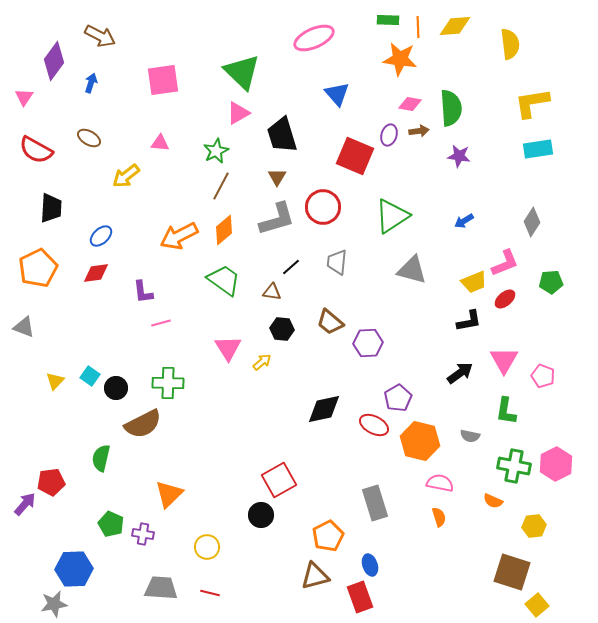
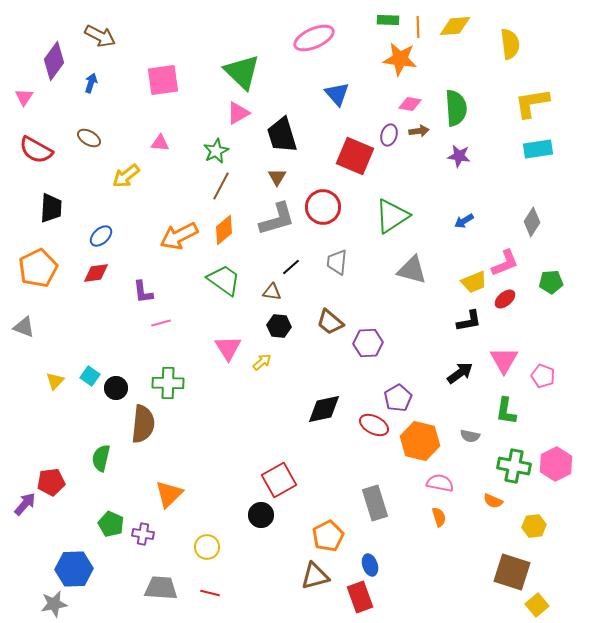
green semicircle at (451, 108): moved 5 px right
black hexagon at (282, 329): moved 3 px left, 3 px up
brown semicircle at (143, 424): rotated 57 degrees counterclockwise
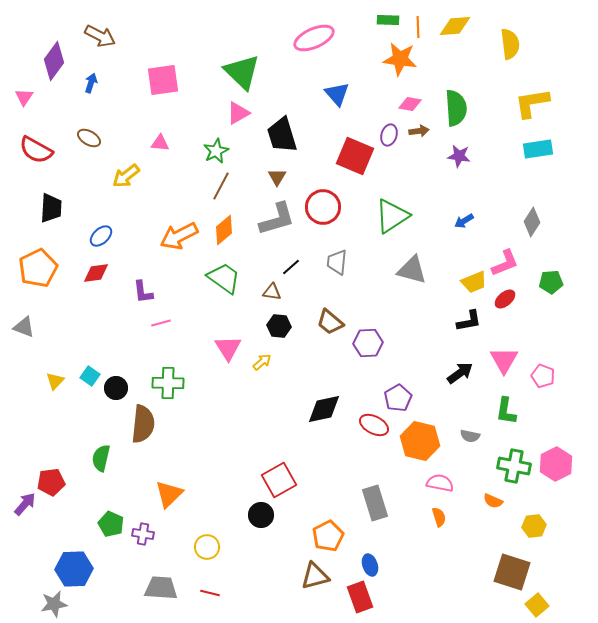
green trapezoid at (224, 280): moved 2 px up
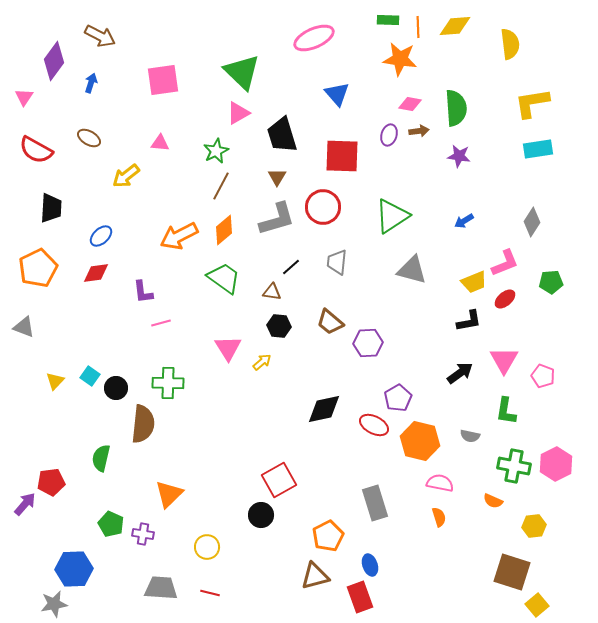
red square at (355, 156): moved 13 px left; rotated 21 degrees counterclockwise
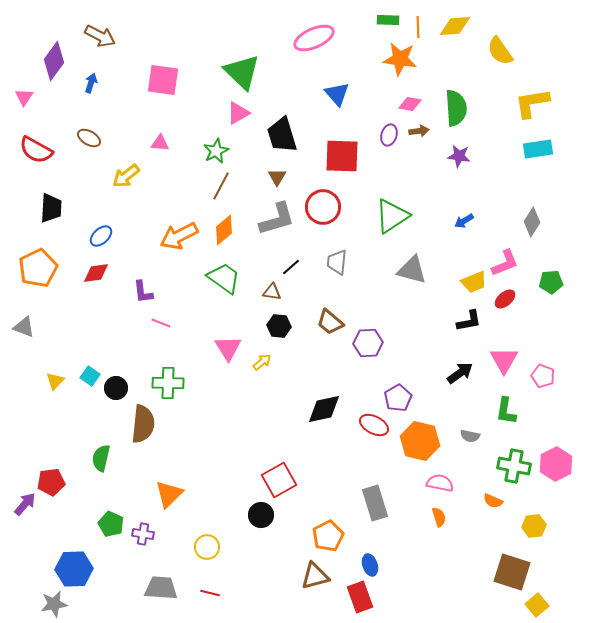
yellow semicircle at (510, 44): moved 10 px left, 7 px down; rotated 152 degrees clockwise
pink square at (163, 80): rotated 16 degrees clockwise
pink line at (161, 323): rotated 36 degrees clockwise
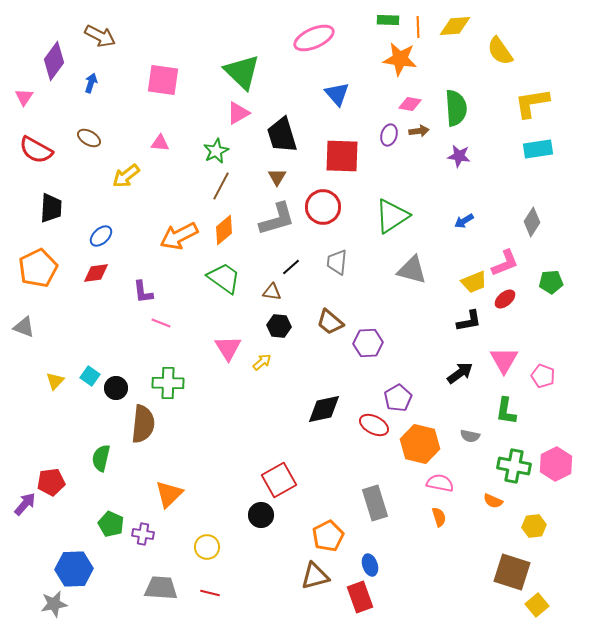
orange hexagon at (420, 441): moved 3 px down
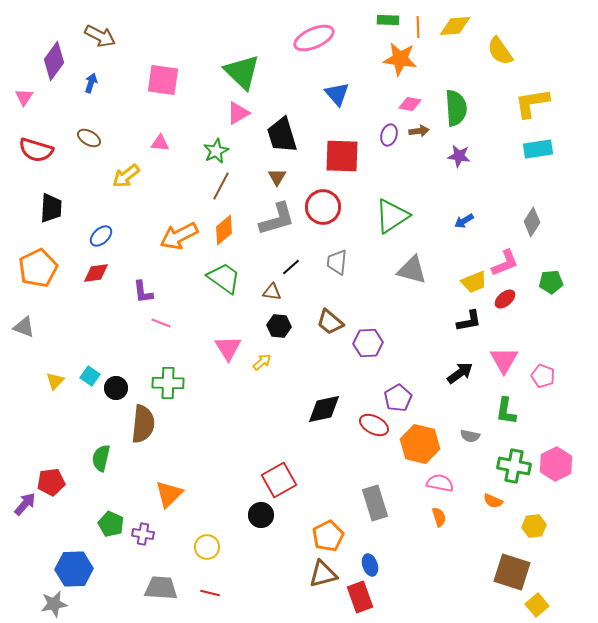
red semicircle at (36, 150): rotated 12 degrees counterclockwise
brown triangle at (315, 576): moved 8 px right, 2 px up
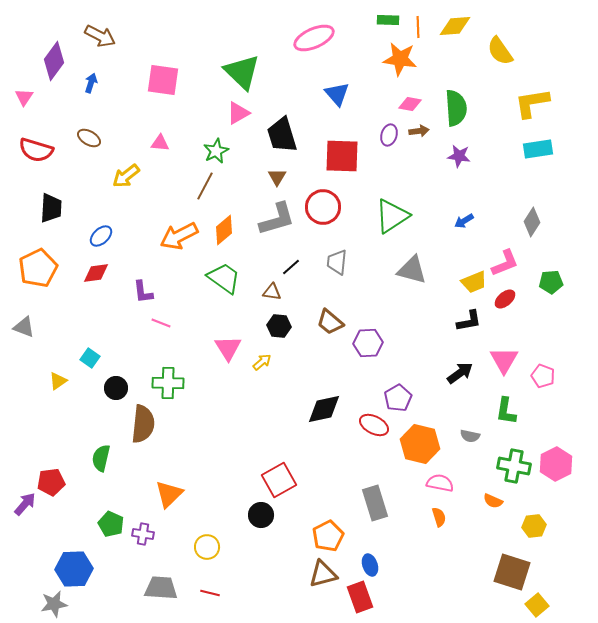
brown line at (221, 186): moved 16 px left
cyan square at (90, 376): moved 18 px up
yellow triangle at (55, 381): moved 3 px right; rotated 12 degrees clockwise
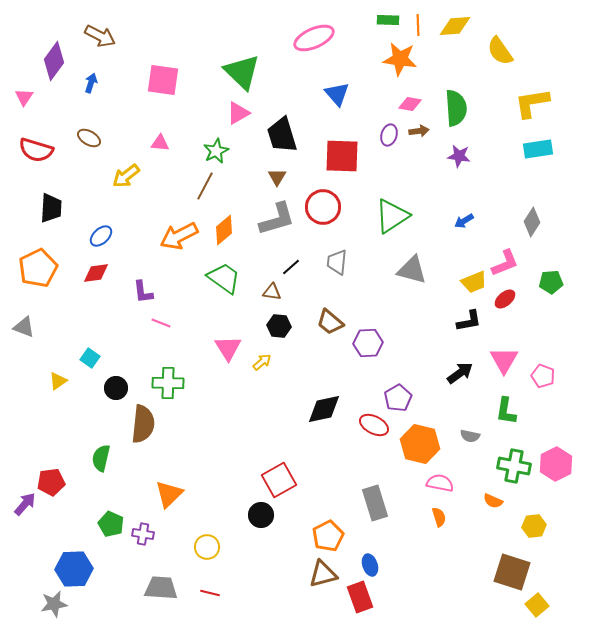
orange line at (418, 27): moved 2 px up
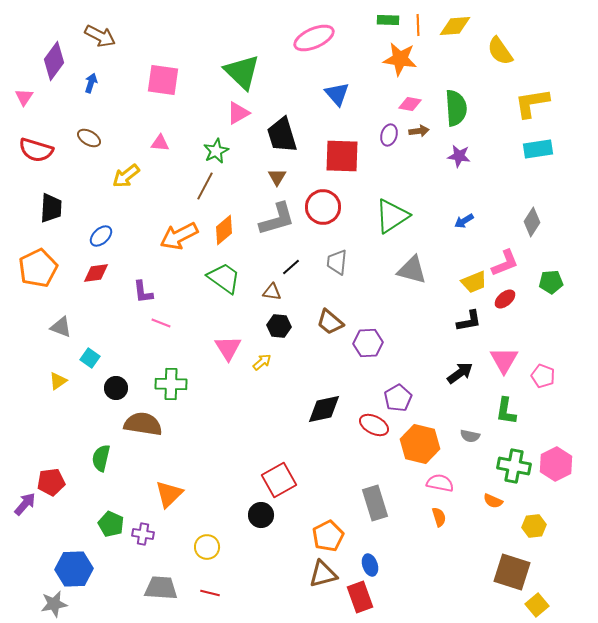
gray triangle at (24, 327): moved 37 px right
green cross at (168, 383): moved 3 px right, 1 px down
brown semicircle at (143, 424): rotated 87 degrees counterclockwise
